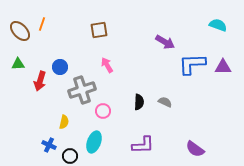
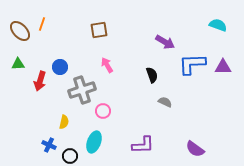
black semicircle: moved 13 px right, 27 px up; rotated 21 degrees counterclockwise
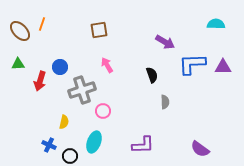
cyan semicircle: moved 2 px left, 1 px up; rotated 18 degrees counterclockwise
gray semicircle: rotated 64 degrees clockwise
purple semicircle: moved 5 px right
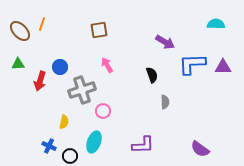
blue cross: moved 1 px down
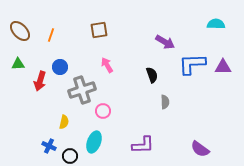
orange line: moved 9 px right, 11 px down
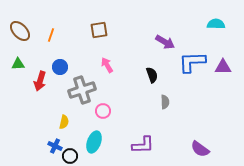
blue L-shape: moved 2 px up
blue cross: moved 6 px right
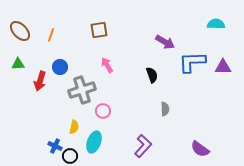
gray semicircle: moved 7 px down
yellow semicircle: moved 10 px right, 5 px down
purple L-shape: moved 1 px down; rotated 45 degrees counterclockwise
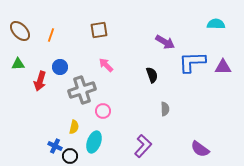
pink arrow: moved 1 px left; rotated 14 degrees counterclockwise
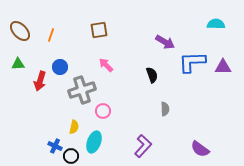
black circle: moved 1 px right
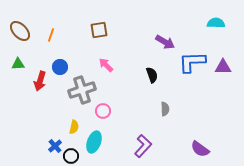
cyan semicircle: moved 1 px up
blue cross: rotated 24 degrees clockwise
